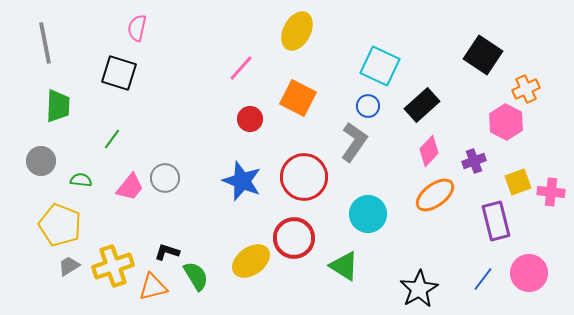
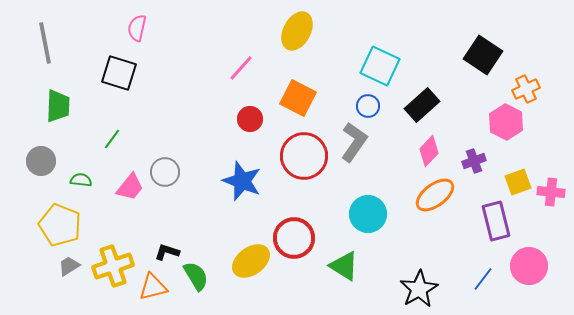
red circle at (304, 177): moved 21 px up
gray circle at (165, 178): moved 6 px up
pink circle at (529, 273): moved 7 px up
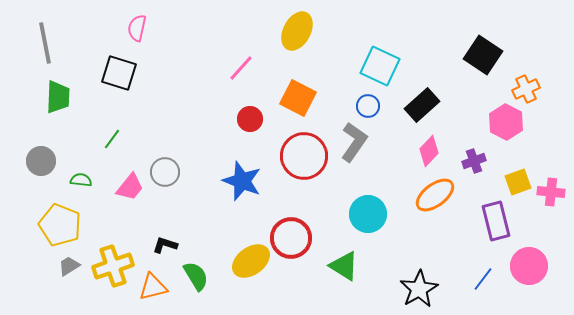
green trapezoid at (58, 106): moved 9 px up
red circle at (294, 238): moved 3 px left
black L-shape at (167, 252): moved 2 px left, 7 px up
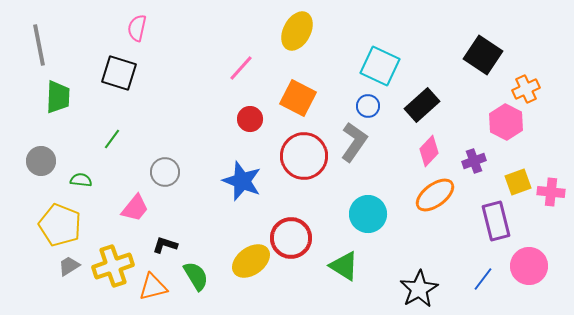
gray line at (45, 43): moved 6 px left, 2 px down
pink trapezoid at (130, 187): moved 5 px right, 21 px down
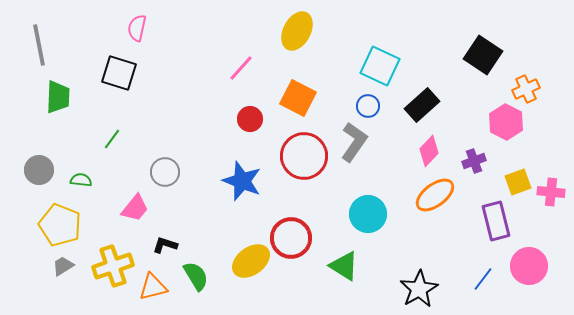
gray circle at (41, 161): moved 2 px left, 9 px down
gray trapezoid at (69, 266): moved 6 px left
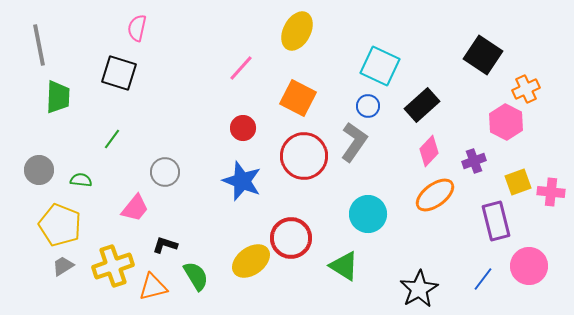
red circle at (250, 119): moved 7 px left, 9 px down
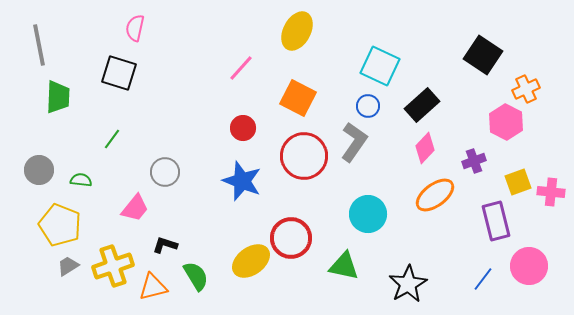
pink semicircle at (137, 28): moved 2 px left
pink diamond at (429, 151): moved 4 px left, 3 px up
gray trapezoid at (63, 266): moved 5 px right
green triangle at (344, 266): rotated 20 degrees counterclockwise
black star at (419, 289): moved 11 px left, 5 px up
